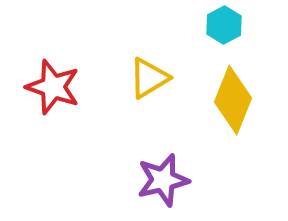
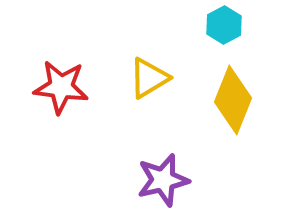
red star: moved 8 px right; rotated 12 degrees counterclockwise
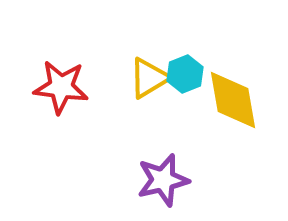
cyan hexagon: moved 39 px left, 49 px down; rotated 6 degrees clockwise
yellow diamond: rotated 32 degrees counterclockwise
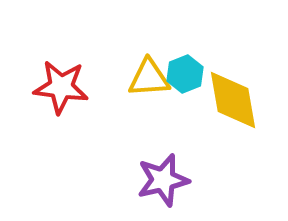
yellow triangle: rotated 27 degrees clockwise
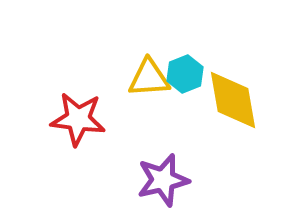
red star: moved 17 px right, 32 px down
